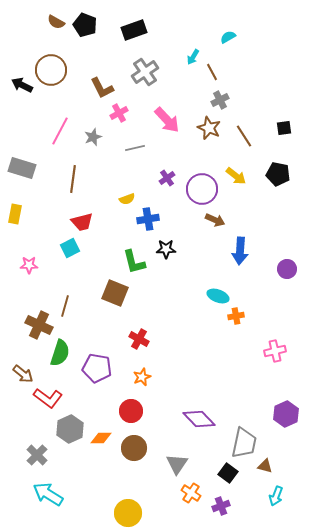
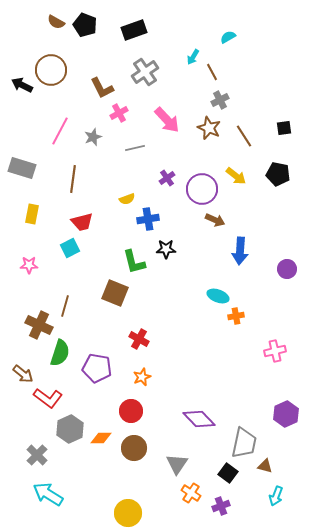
yellow rectangle at (15, 214): moved 17 px right
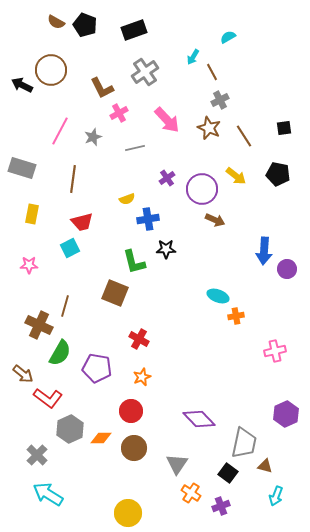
blue arrow at (240, 251): moved 24 px right
green semicircle at (60, 353): rotated 12 degrees clockwise
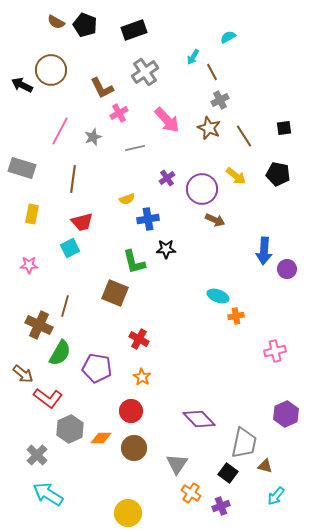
orange star at (142, 377): rotated 18 degrees counterclockwise
cyan arrow at (276, 496): rotated 18 degrees clockwise
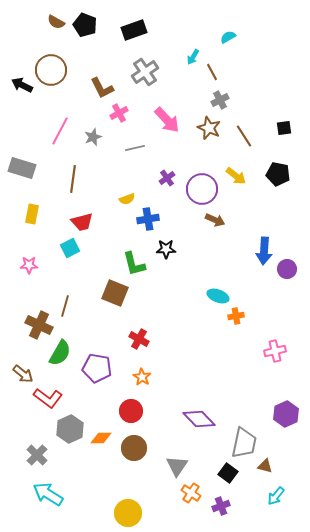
green L-shape at (134, 262): moved 2 px down
gray triangle at (177, 464): moved 2 px down
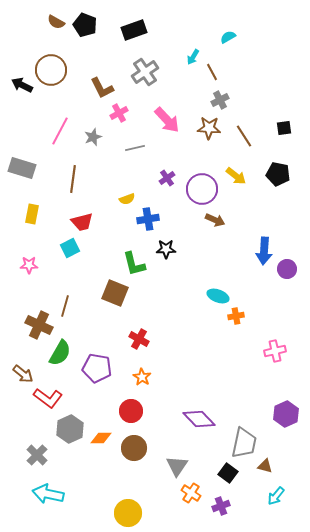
brown star at (209, 128): rotated 20 degrees counterclockwise
cyan arrow at (48, 494): rotated 20 degrees counterclockwise
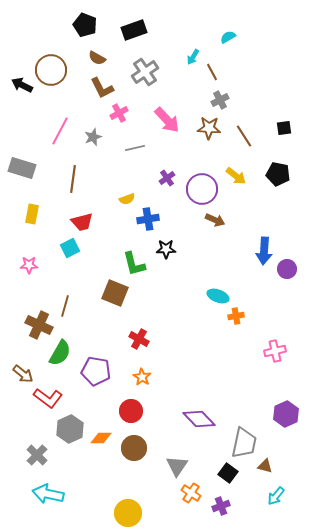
brown semicircle at (56, 22): moved 41 px right, 36 px down
purple pentagon at (97, 368): moved 1 px left, 3 px down
